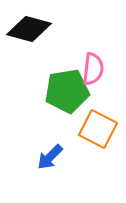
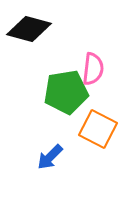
green pentagon: moved 1 px left, 1 px down
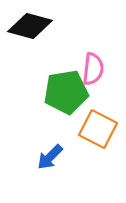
black diamond: moved 1 px right, 3 px up
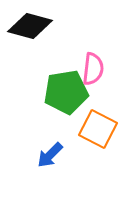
blue arrow: moved 2 px up
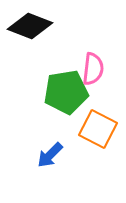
black diamond: rotated 6 degrees clockwise
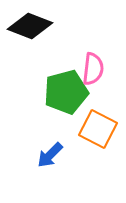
green pentagon: rotated 6 degrees counterclockwise
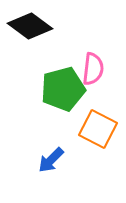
black diamond: rotated 15 degrees clockwise
green pentagon: moved 3 px left, 3 px up
blue arrow: moved 1 px right, 5 px down
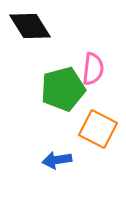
black diamond: rotated 21 degrees clockwise
blue arrow: moved 6 px right; rotated 36 degrees clockwise
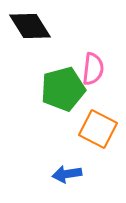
blue arrow: moved 10 px right, 14 px down
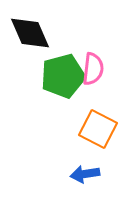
black diamond: moved 7 px down; rotated 9 degrees clockwise
green pentagon: moved 13 px up
blue arrow: moved 18 px right
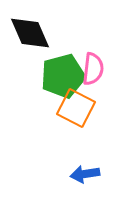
orange square: moved 22 px left, 21 px up
